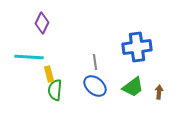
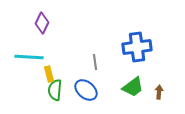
blue ellipse: moved 9 px left, 4 px down
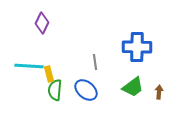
blue cross: rotated 8 degrees clockwise
cyan line: moved 9 px down
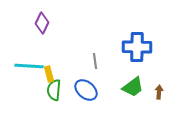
gray line: moved 1 px up
green semicircle: moved 1 px left
